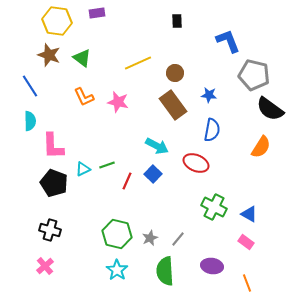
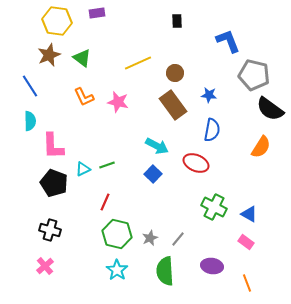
brown star: rotated 30 degrees clockwise
red line: moved 22 px left, 21 px down
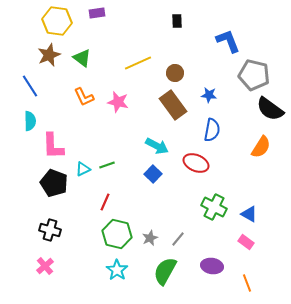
green semicircle: rotated 32 degrees clockwise
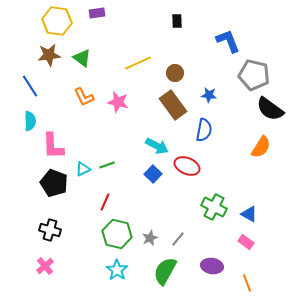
brown star: rotated 15 degrees clockwise
blue semicircle: moved 8 px left
red ellipse: moved 9 px left, 3 px down
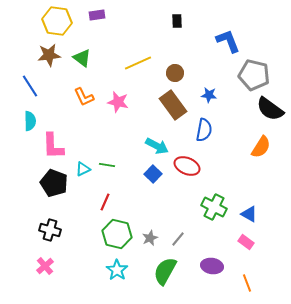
purple rectangle: moved 2 px down
green line: rotated 28 degrees clockwise
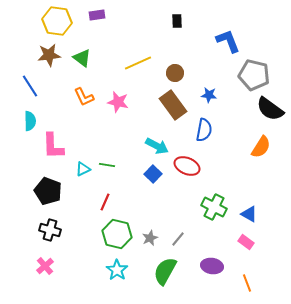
black pentagon: moved 6 px left, 8 px down
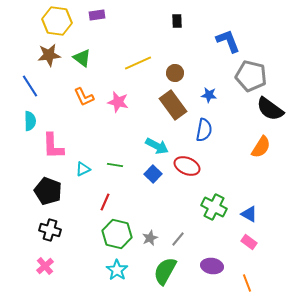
gray pentagon: moved 3 px left, 1 px down
green line: moved 8 px right
pink rectangle: moved 3 px right
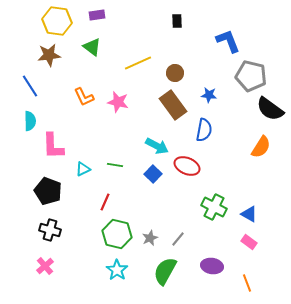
green triangle: moved 10 px right, 11 px up
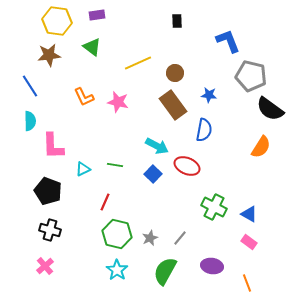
gray line: moved 2 px right, 1 px up
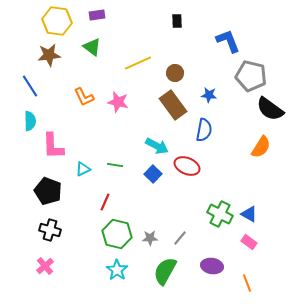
green cross: moved 6 px right, 7 px down
gray star: rotated 21 degrees clockwise
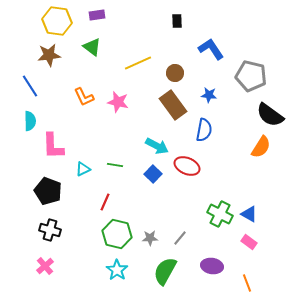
blue L-shape: moved 17 px left, 8 px down; rotated 12 degrees counterclockwise
black semicircle: moved 6 px down
